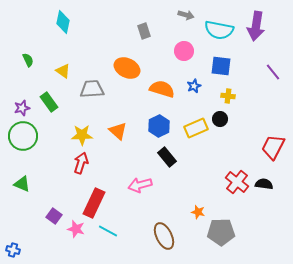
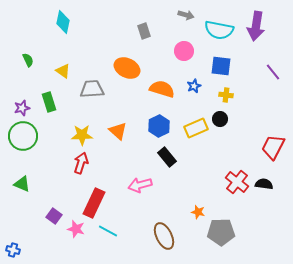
yellow cross: moved 2 px left, 1 px up
green rectangle: rotated 18 degrees clockwise
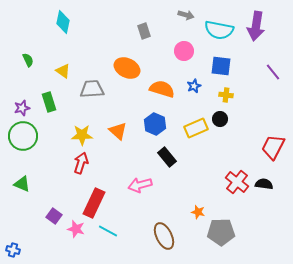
blue hexagon: moved 4 px left, 2 px up; rotated 10 degrees counterclockwise
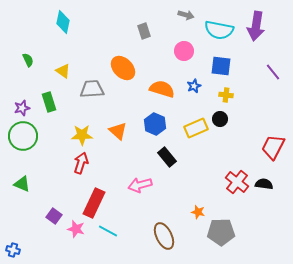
orange ellipse: moved 4 px left; rotated 20 degrees clockwise
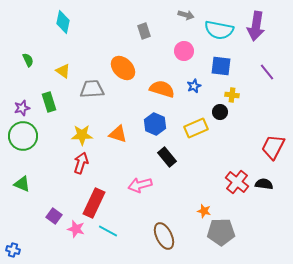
purple line: moved 6 px left
yellow cross: moved 6 px right
black circle: moved 7 px up
orange triangle: moved 3 px down; rotated 24 degrees counterclockwise
orange star: moved 6 px right, 1 px up
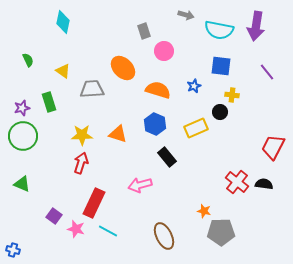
pink circle: moved 20 px left
orange semicircle: moved 4 px left, 1 px down
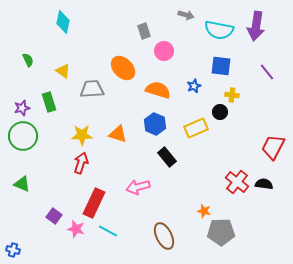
pink arrow: moved 2 px left, 2 px down
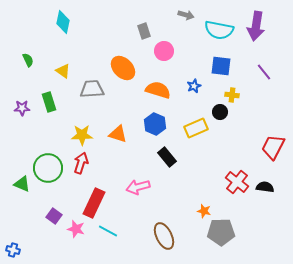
purple line: moved 3 px left
purple star: rotated 14 degrees clockwise
green circle: moved 25 px right, 32 px down
black semicircle: moved 1 px right, 3 px down
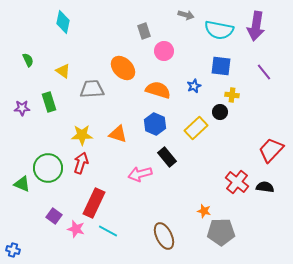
yellow rectangle: rotated 20 degrees counterclockwise
red trapezoid: moved 2 px left, 3 px down; rotated 16 degrees clockwise
pink arrow: moved 2 px right, 13 px up
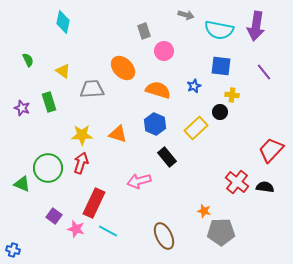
purple star: rotated 21 degrees clockwise
pink arrow: moved 1 px left, 7 px down
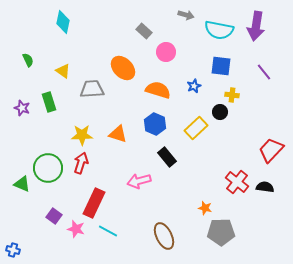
gray rectangle: rotated 28 degrees counterclockwise
pink circle: moved 2 px right, 1 px down
orange star: moved 1 px right, 3 px up
